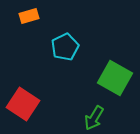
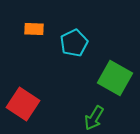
orange rectangle: moved 5 px right, 13 px down; rotated 18 degrees clockwise
cyan pentagon: moved 9 px right, 4 px up
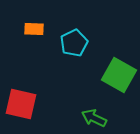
green square: moved 4 px right, 3 px up
red square: moved 2 px left; rotated 20 degrees counterclockwise
green arrow: rotated 85 degrees clockwise
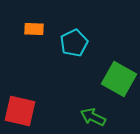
green square: moved 4 px down
red square: moved 1 px left, 7 px down
green arrow: moved 1 px left, 1 px up
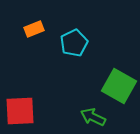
orange rectangle: rotated 24 degrees counterclockwise
green square: moved 7 px down
red square: rotated 16 degrees counterclockwise
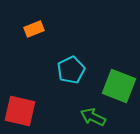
cyan pentagon: moved 3 px left, 27 px down
green square: rotated 8 degrees counterclockwise
red square: rotated 16 degrees clockwise
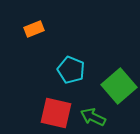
cyan pentagon: rotated 24 degrees counterclockwise
green square: rotated 28 degrees clockwise
red square: moved 36 px right, 2 px down
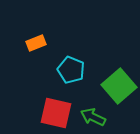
orange rectangle: moved 2 px right, 14 px down
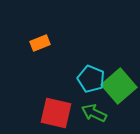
orange rectangle: moved 4 px right
cyan pentagon: moved 20 px right, 9 px down
green arrow: moved 1 px right, 4 px up
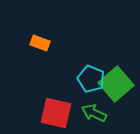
orange rectangle: rotated 42 degrees clockwise
green square: moved 3 px left, 2 px up
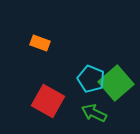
green square: moved 1 px up
red square: moved 8 px left, 12 px up; rotated 16 degrees clockwise
